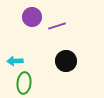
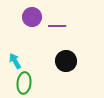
purple line: rotated 18 degrees clockwise
cyan arrow: rotated 63 degrees clockwise
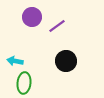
purple line: rotated 36 degrees counterclockwise
cyan arrow: rotated 49 degrees counterclockwise
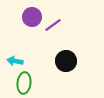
purple line: moved 4 px left, 1 px up
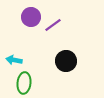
purple circle: moved 1 px left
cyan arrow: moved 1 px left, 1 px up
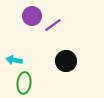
purple circle: moved 1 px right, 1 px up
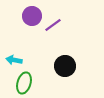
black circle: moved 1 px left, 5 px down
green ellipse: rotated 10 degrees clockwise
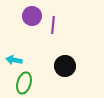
purple line: rotated 48 degrees counterclockwise
